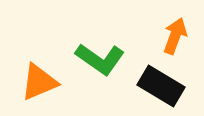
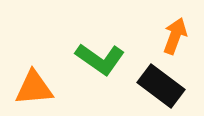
orange triangle: moved 5 px left, 6 px down; rotated 18 degrees clockwise
black rectangle: rotated 6 degrees clockwise
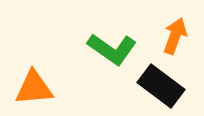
green L-shape: moved 12 px right, 10 px up
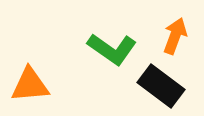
orange triangle: moved 4 px left, 3 px up
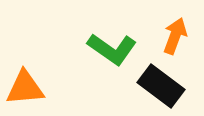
orange triangle: moved 5 px left, 3 px down
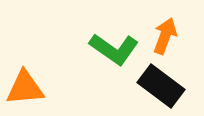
orange arrow: moved 10 px left
green L-shape: moved 2 px right
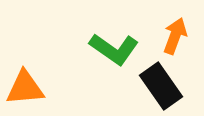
orange arrow: moved 10 px right
black rectangle: rotated 18 degrees clockwise
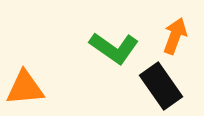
green L-shape: moved 1 px up
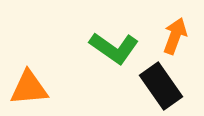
orange triangle: moved 4 px right
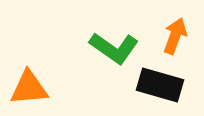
black rectangle: moved 1 px left, 1 px up; rotated 39 degrees counterclockwise
